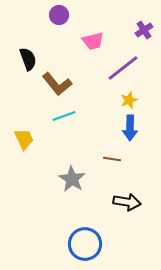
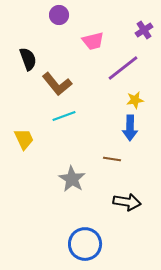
yellow star: moved 6 px right; rotated 12 degrees clockwise
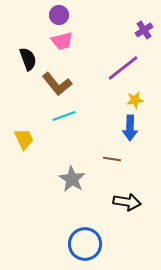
pink trapezoid: moved 31 px left
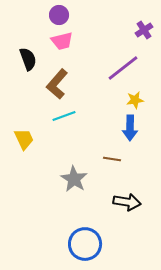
brown L-shape: rotated 80 degrees clockwise
gray star: moved 2 px right
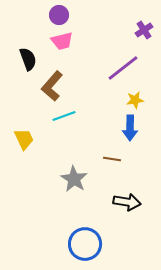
brown L-shape: moved 5 px left, 2 px down
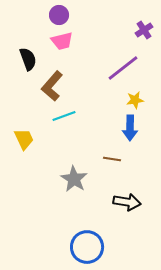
blue circle: moved 2 px right, 3 px down
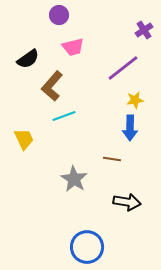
pink trapezoid: moved 11 px right, 6 px down
black semicircle: rotated 75 degrees clockwise
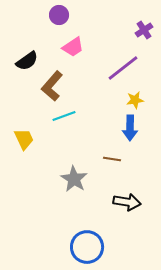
pink trapezoid: rotated 20 degrees counterclockwise
black semicircle: moved 1 px left, 2 px down
